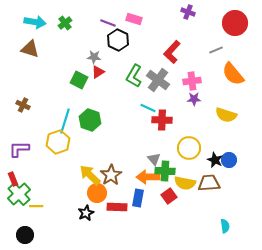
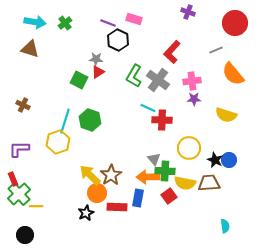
gray star at (94, 57): moved 2 px right, 2 px down
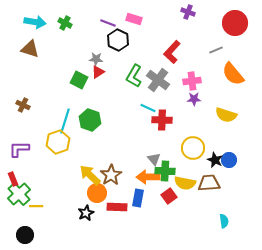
green cross at (65, 23): rotated 24 degrees counterclockwise
yellow circle at (189, 148): moved 4 px right
cyan semicircle at (225, 226): moved 1 px left, 5 px up
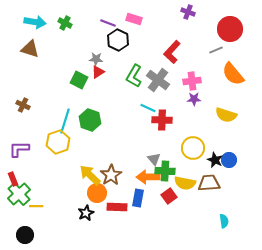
red circle at (235, 23): moved 5 px left, 6 px down
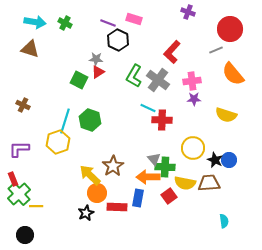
green cross at (165, 171): moved 4 px up
brown star at (111, 175): moved 2 px right, 9 px up
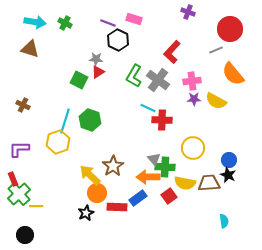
yellow semicircle at (226, 115): moved 10 px left, 14 px up; rotated 10 degrees clockwise
black star at (215, 160): moved 13 px right, 15 px down
blue rectangle at (138, 198): rotated 42 degrees clockwise
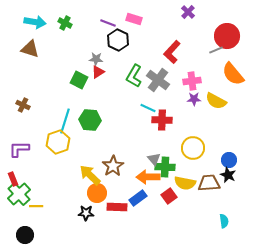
purple cross at (188, 12): rotated 24 degrees clockwise
red circle at (230, 29): moved 3 px left, 7 px down
green hexagon at (90, 120): rotated 15 degrees counterclockwise
black star at (86, 213): rotated 28 degrees clockwise
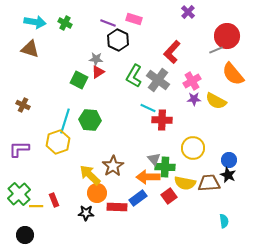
pink cross at (192, 81): rotated 24 degrees counterclockwise
red rectangle at (13, 179): moved 41 px right, 21 px down
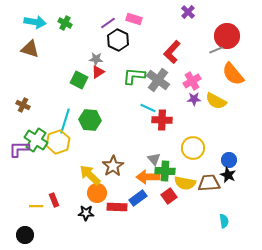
purple line at (108, 23): rotated 56 degrees counterclockwise
green L-shape at (134, 76): rotated 65 degrees clockwise
green cross at (165, 167): moved 4 px down
green cross at (19, 194): moved 17 px right, 54 px up; rotated 15 degrees counterclockwise
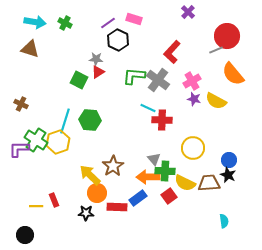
purple star at (194, 99): rotated 16 degrees clockwise
brown cross at (23, 105): moved 2 px left, 1 px up
yellow semicircle at (185, 183): rotated 15 degrees clockwise
